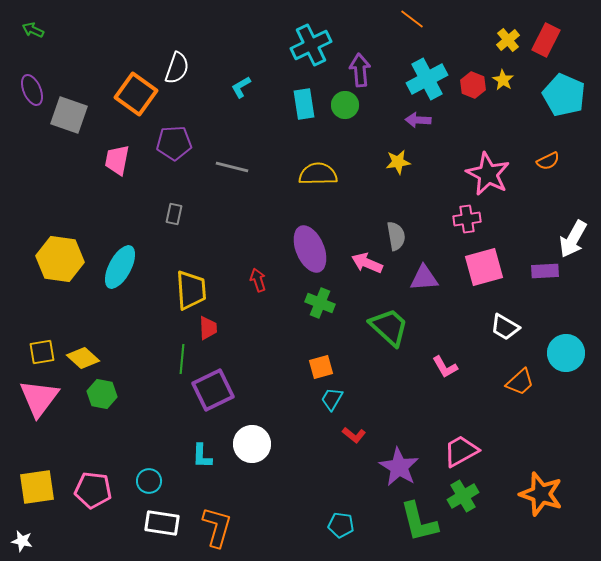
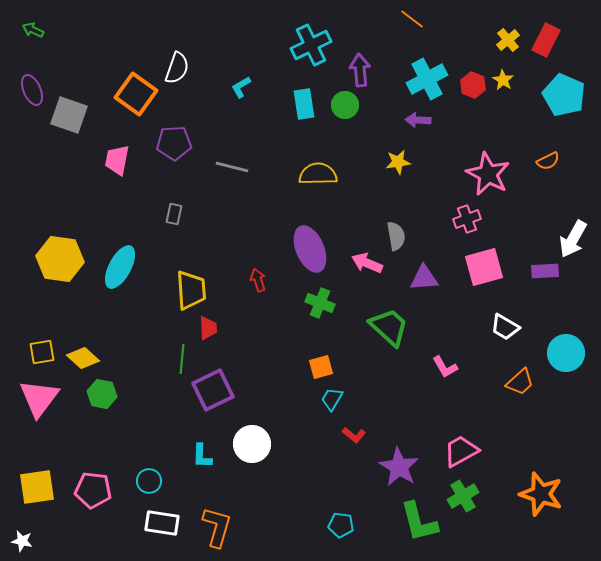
pink cross at (467, 219): rotated 12 degrees counterclockwise
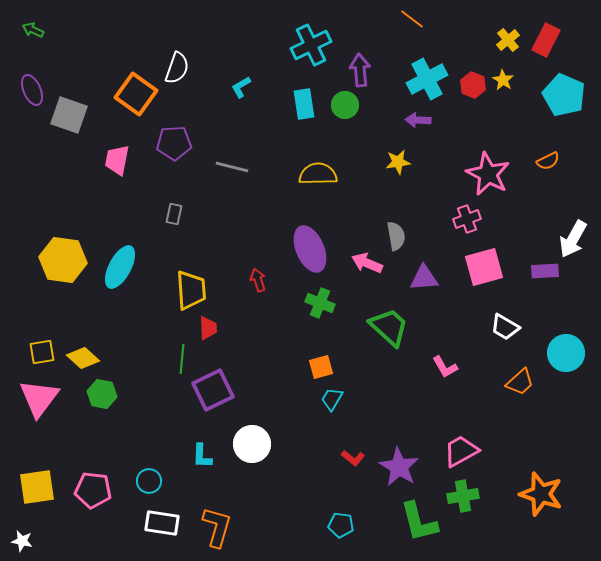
yellow hexagon at (60, 259): moved 3 px right, 1 px down
red L-shape at (354, 435): moved 1 px left, 23 px down
green cross at (463, 496): rotated 20 degrees clockwise
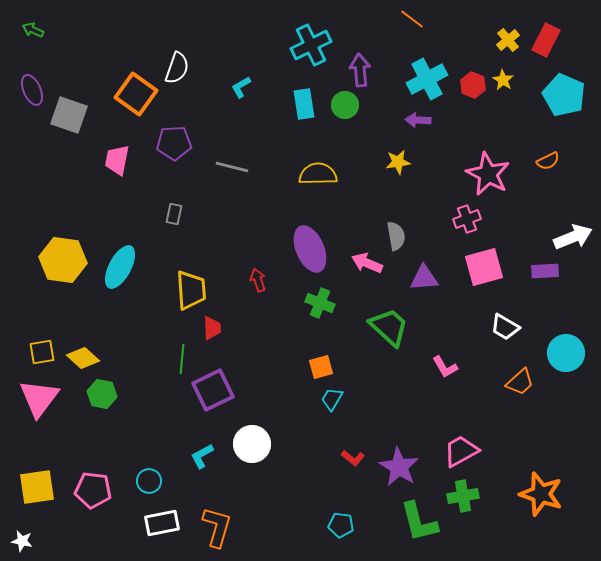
white arrow at (573, 239): moved 2 px up; rotated 141 degrees counterclockwise
red trapezoid at (208, 328): moved 4 px right
cyan L-shape at (202, 456): rotated 60 degrees clockwise
white rectangle at (162, 523): rotated 20 degrees counterclockwise
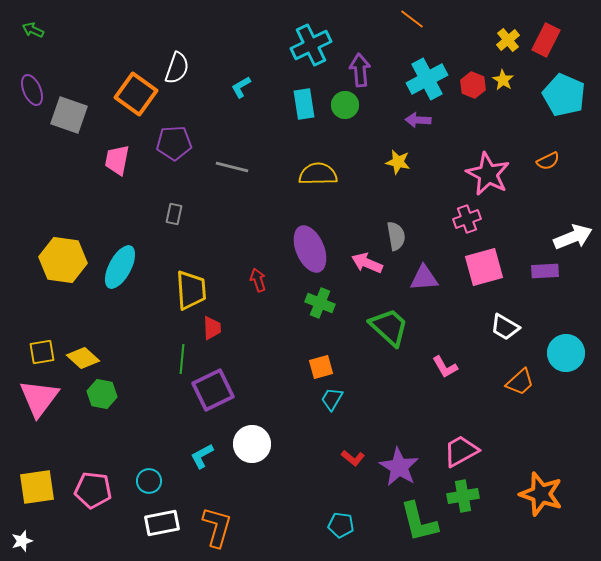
yellow star at (398, 162): rotated 20 degrees clockwise
white star at (22, 541): rotated 30 degrees counterclockwise
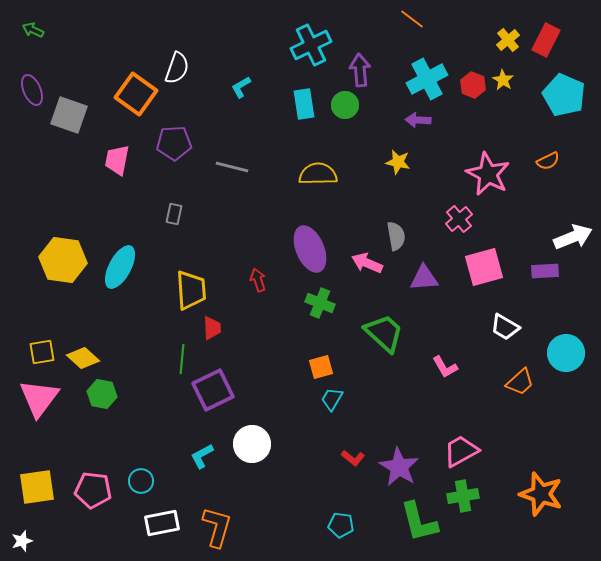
pink cross at (467, 219): moved 8 px left; rotated 20 degrees counterclockwise
green trapezoid at (389, 327): moved 5 px left, 6 px down
cyan circle at (149, 481): moved 8 px left
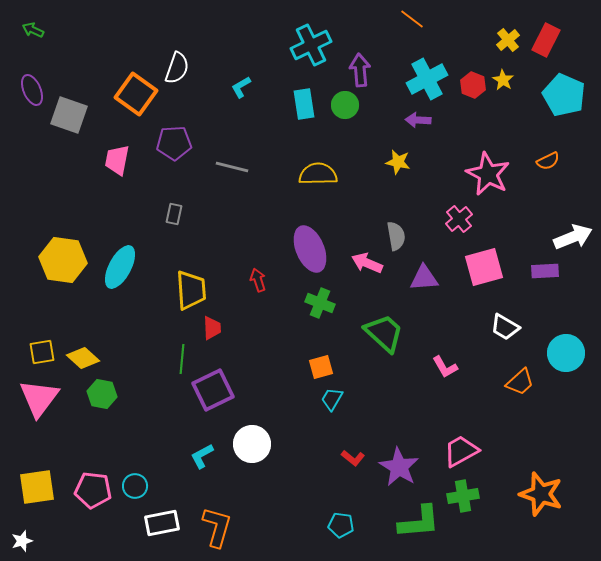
cyan circle at (141, 481): moved 6 px left, 5 px down
green L-shape at (419, 522): rotated 81 degrees counterclockwise
